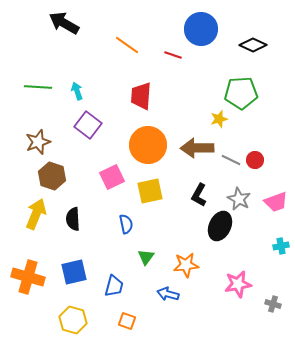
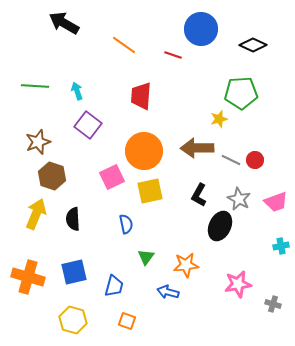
orange line: moved 3 px left
green line: moved 3 px left, 1 px up
orange circle: moved 4 px left, 6 px down
blue arrow: moved 2 px up
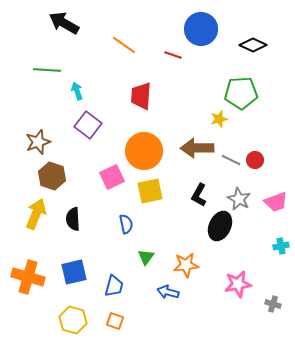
green line: moved 12 px right, 16 px up
orange square: moved 12 px left
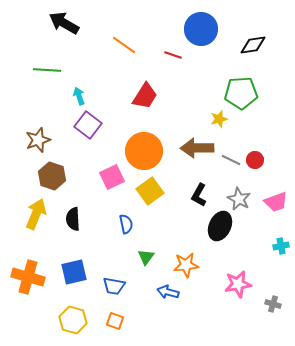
black diamond: rotated 32 degrees counterclockwise
cyan arrow: moved 2 px right, 5 px down
red trapezoid: moved 4 px right; rotated 152 degrees counterclockwise
brown star: moved 2 px up
yellow square: rotated 24 degrees counterclockwise
blue trapezoid: rotated 85 degrees clockwise
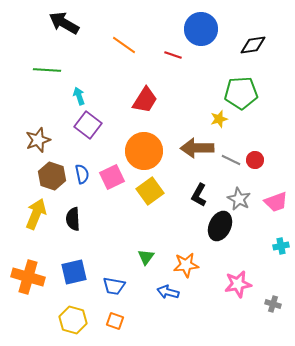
red trapezoid: moved 4 px down
blue semicircle: moved 44 px left, 50 px up
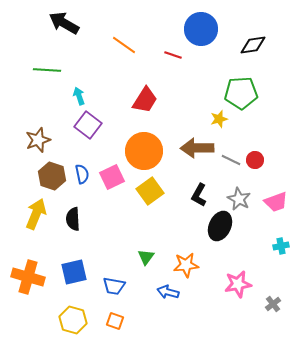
gray cross: rotated 35 degrees clockwise
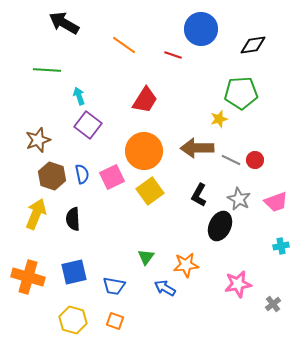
blue arrow: moved 3 px left, 4 px up; rotated 15 degrees clockwise
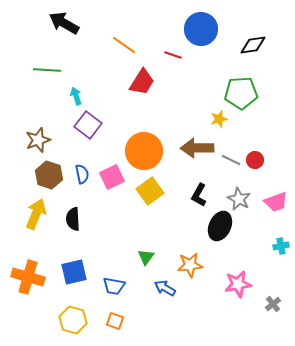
cyan arrow: moved 3 px left
red trapezoid: moved 3 px left, 18 px up
brown hexagon: moved 3 px left, 1 px up
orange star: moved 4 px right
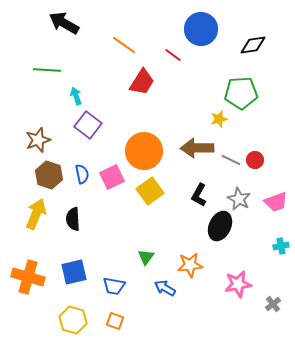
red line: rotated 18 degrees clockwise
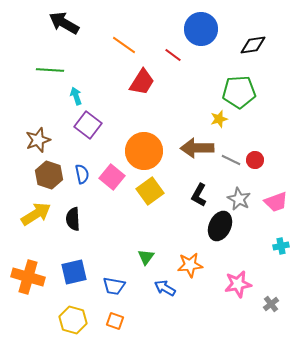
green line: moved 3 px right
green pentagon: moved 2 px left, 1 px up
pink square: rotated 25 degrees counterclockwise
yellow arrow: rotated 36 degrees clockwise
gray cross: moved 2 px left
